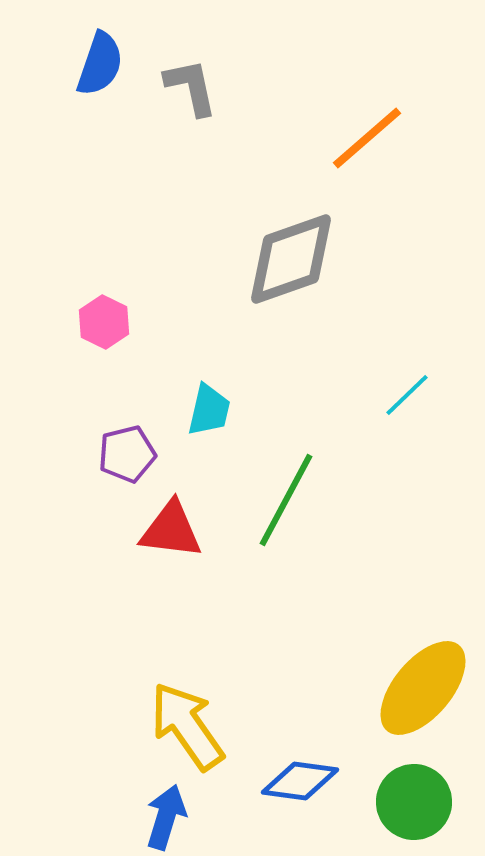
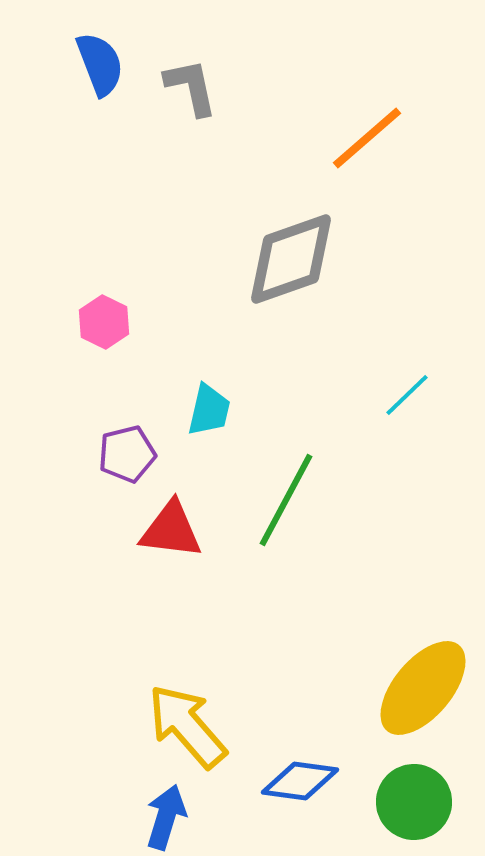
blue semicircle: rotated 40 degrees counterclockwise
yellow arrow: rotated 6 degrees counterclockwise
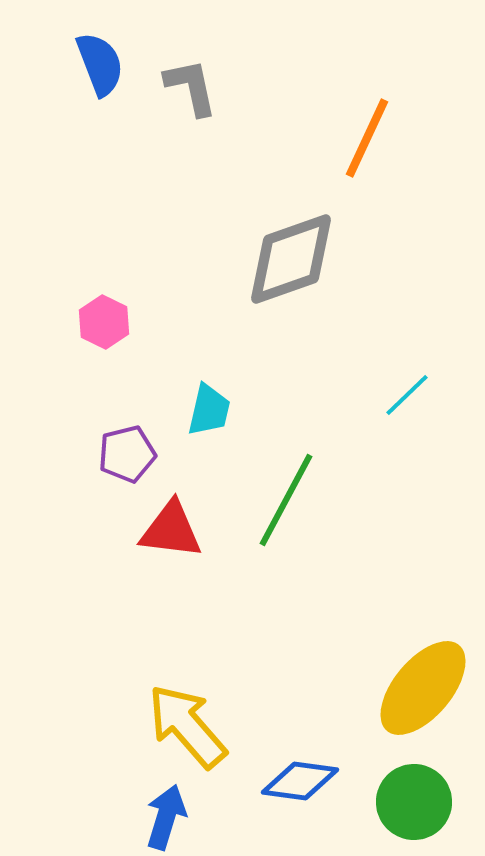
orange line: rotated 24 degrees counterclockwise
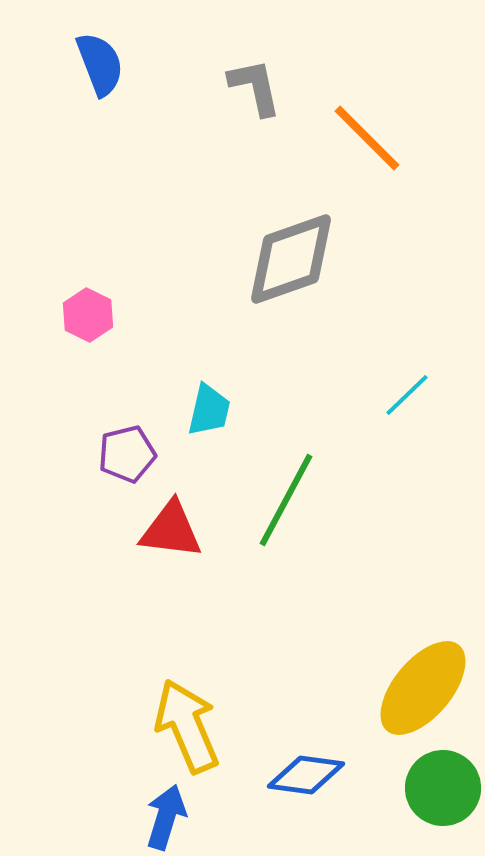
gray L-shape: moved 64 px right
orange line: rotated 70 degrees counterclockwise
pink hexagon: moved 16 px left, 7 px up
yellow arrow: rotated 18 degrees clockwise
blue diamond: moved 6 px right, 6 px up
green circle: moved 29 px right, 14 px up
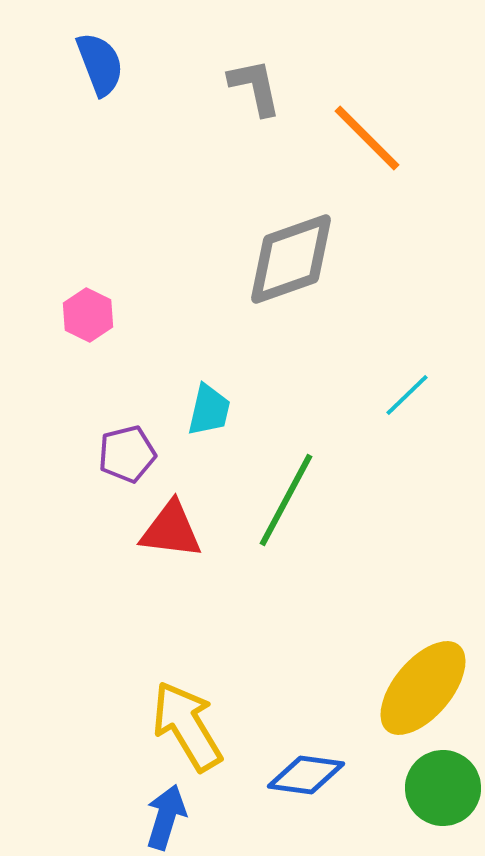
yellow arrow: rotated 8 degrees counterclockwise
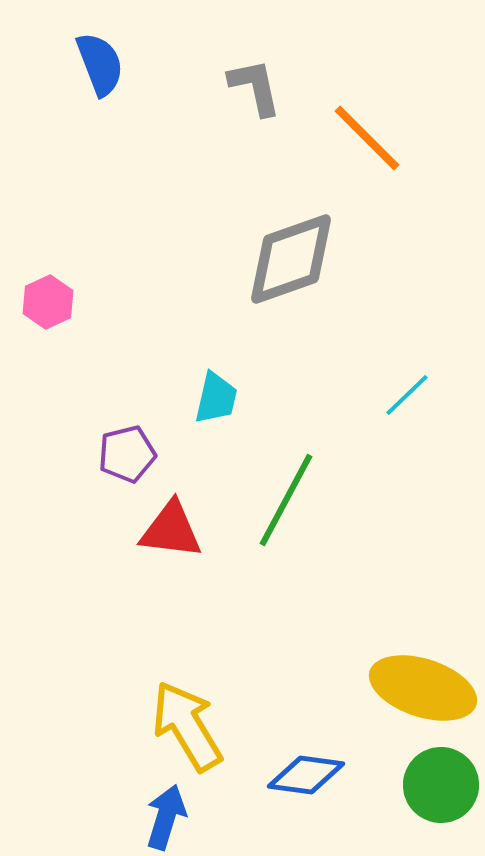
pink hexagon: moved 40 px left, 13 px up; rotated 9 degrees clockwise
cyan trapezoid: moved 7 px right, 12 px up
yellow ellipse: rotated 68 degrees clockwise
green circle: moved 2 px left, 3 px up
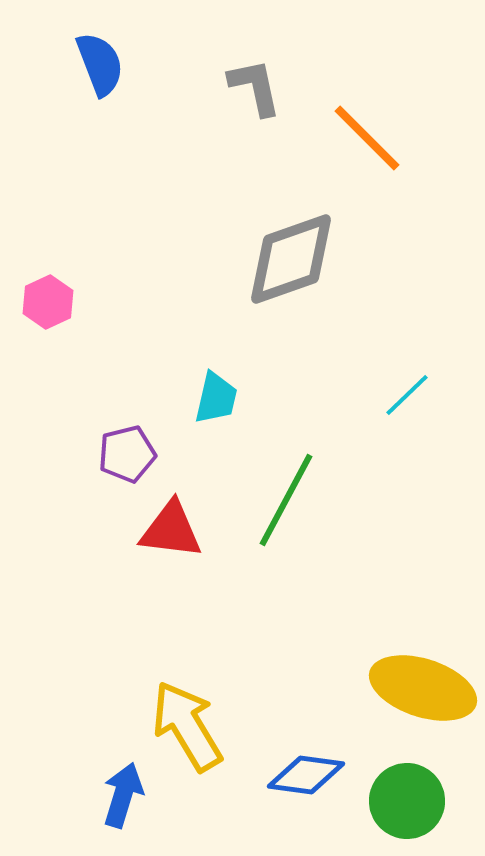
green circle: moved 34 px left, 16 px down
blue arrow: moved 43 px left, 22 px up
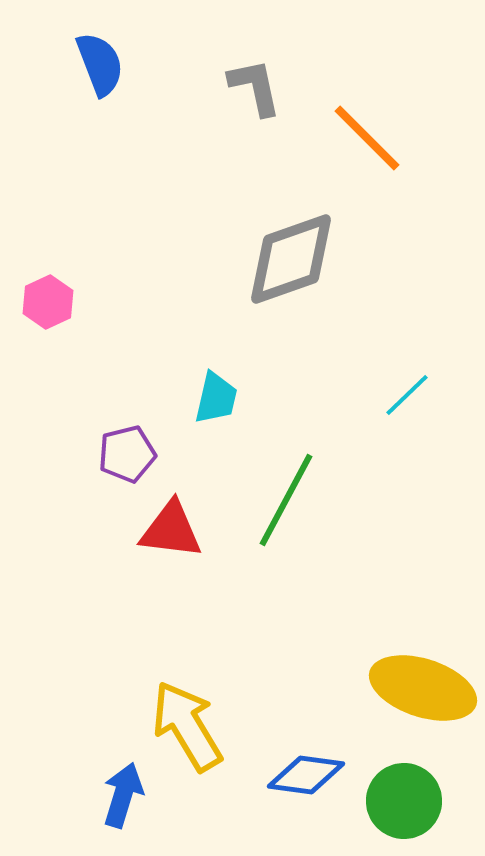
green circle: moved 3 px left
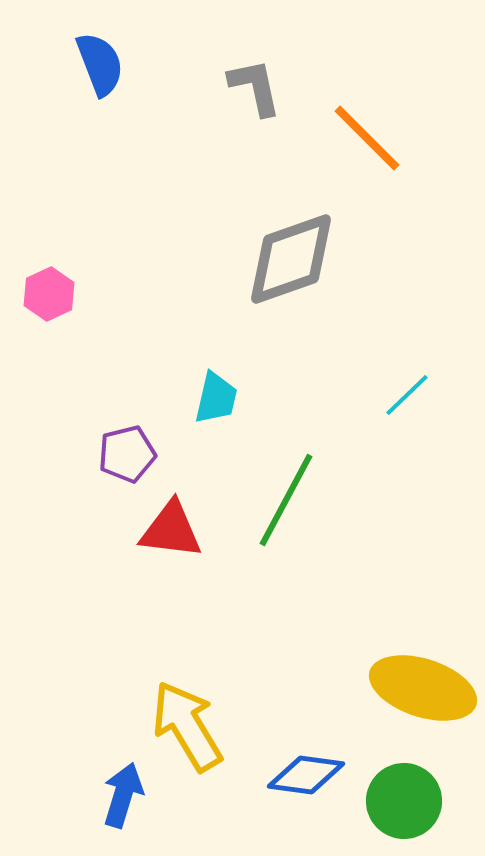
pink hexagon: moved 1 px right, 8 px up
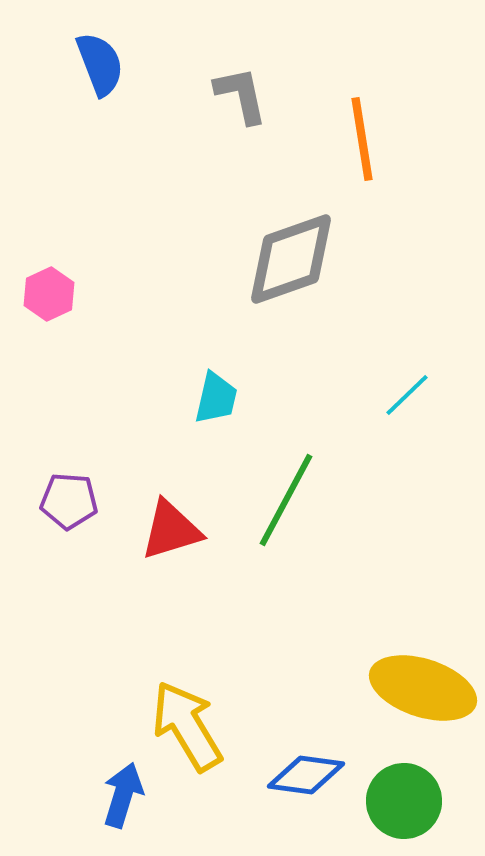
gray L-shape: moved 14 px left, 8 px down
orange line: moved 5 px left, 1 px down; rotated 36 degrees clockwise
purple pentagon: moved 58 px left, 47 px down; rotated 18 degrees clockwise
red triangle: rotated 24 degrees counterclockwise
